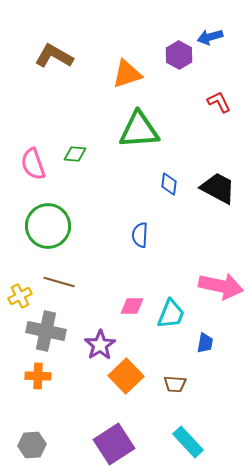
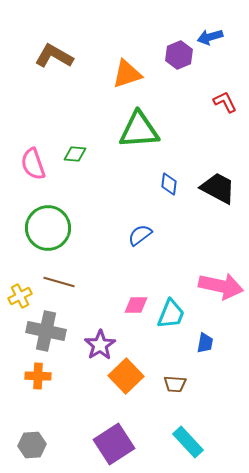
purple hexagon: rotated 8 degrees clockwise
red L-shape: moved 6 px right
green circle: moved 2 px down
blue semicircle: rotated 50 degrees clockwise
pink diamond: moved 4 px right, 1 px up
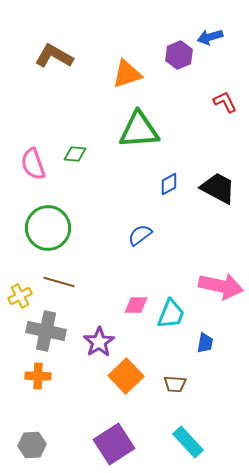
blue diamond: rotated 55 degrees clockwise
purple star: moved 1 px left, 3 px up
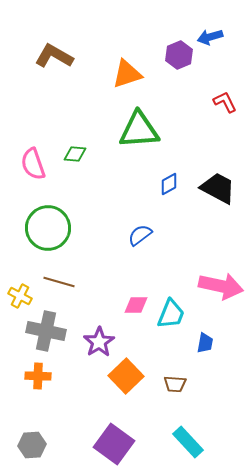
yellow cross: rotated 35 degrees counterclockwise
purple square: rotated 21 degrees counterclockwise
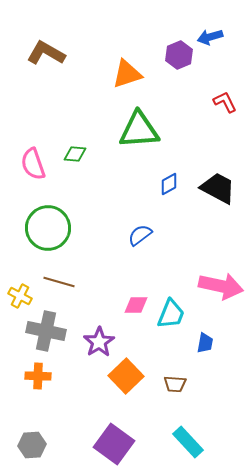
brown L-shape: moved 8 px left, 3 px up
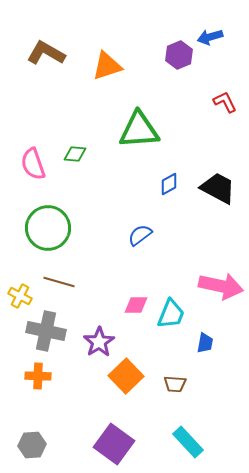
orange triangle: moved 20 px left, 8 px up
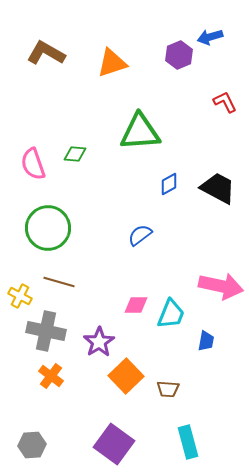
orange triangle: moved 5 px right, 3 px up
green triangle: moved 1 px right, 2 px down
blue trapezoid: moved 1 px right, 2 px up
orange cross: moved 13 px right; rotated 35 degrees clockwise
brown trapezoid: moved 7 px left, 5 px down
cyan rectangle: rotated 28 degrees clockwise
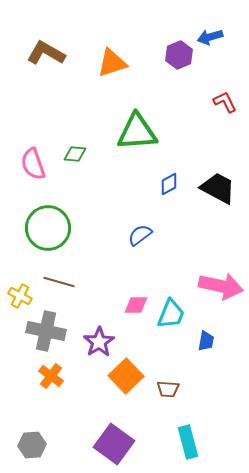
green triangle: moved 3 px left
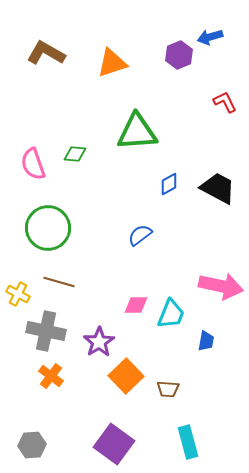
yellow cross: moved 2 px left, 2 px up
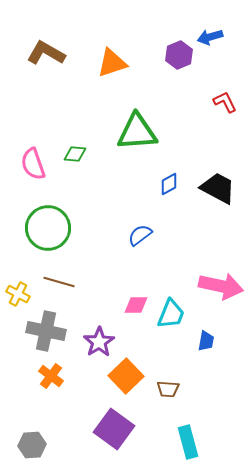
purple square: moved 15 px up
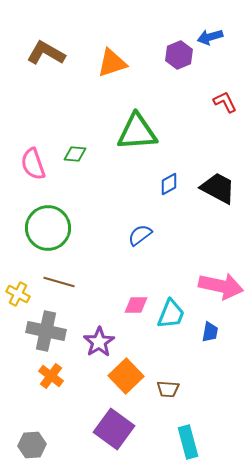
blue trapezoid: moved 4 px right, 9 px up
